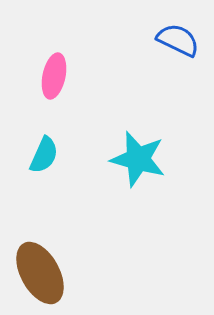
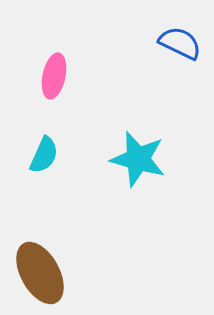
blue semicircle: moved 2 px right, 3 px down
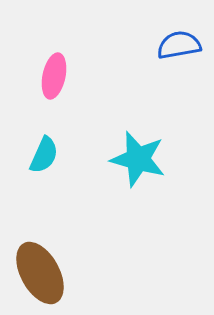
blue semicircle: moved 1 px left, 2 px down; rotated 36 degrees counterclockwise
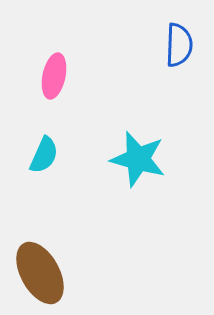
blue semicircle: rotated 102 degrees clockwise
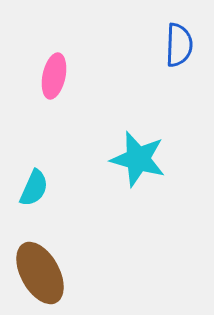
cyan semicircle: moved 10 px left, 33 px down
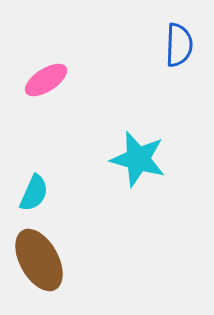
pink ellipse: moved 8 px left, 4 px down; rotated 45 degrees clockwise
cyan semicircle: moved 5 px down
brown ellipse: moved 1 px left, 13 px up
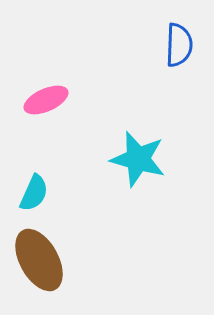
pink ellipse: moved 20 px down; rotated 9 degrees clockwise
